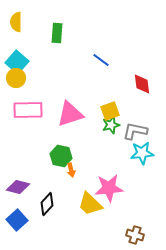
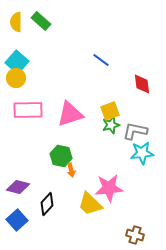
green rectangle: moved 16 px left, 12 px up; rotated 54 degrees counterclockwise
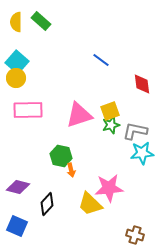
pink triangle: moved 9 px right, 1 px down
blue square: moved 6 px down; rotated 25 degrees counterclockwise
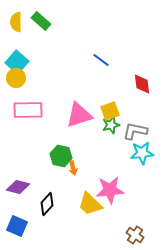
orange arrow: moved 2 px right, 2 px up
pink star: moved 1 px right, 2 px down
brown cross: rotated 18 degrees clockwise
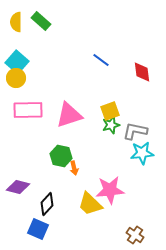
red diamond: moved 12 px up
pink triangle: moved 10 px left
orange arrow: moved 1 px right
blue square: moved 21 px right, 3 px down
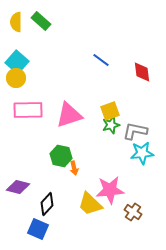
brown cross: moved 2 px left, 23 px up
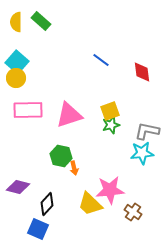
gray L-shape: moved 12 px right
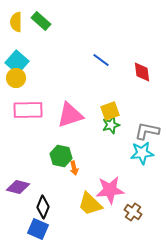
pink triangle: moved 1 px right
black diamond: moved 4 px left, 3 px down; rotated 20 degrees counterclockwise
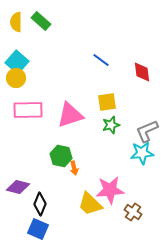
yellow square: moved 3 px left, 9 px up; rotated 12 degrees clockwise
gray L-shape: rotated 35 degrees counterclockwise
black diamond: moved 3 px left, 3 px up
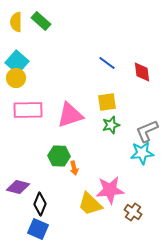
blue line: moved 6 px right, 3 px down
green hexagon: moved 2 px left; rotated 10 degrees counterclockwise
